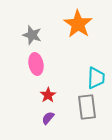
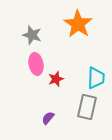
red star: moved 8 px right, 16 px up; rotated 14 degrees clockwise
gray rectangle: rotated 20 degrees clockwise
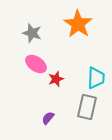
gray star: moved 2 px up
pink ellipse: rotated 45 degrees counterclockwise
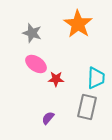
red star: rotated 21 degrees clockwise
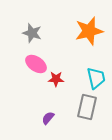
orange star: moved 11 px right, 7 px down; rotated 24 degrees clockwise
cyan trapezoid: rotated 15 degrees counterclockwise
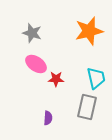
purple semicircle: rotated 144 degrees clockwise
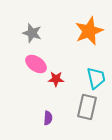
orange star: rotated 8 degrees counterclockwise
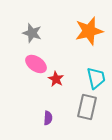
orange star: rotated 8 degrees clockwise
red star: rotated 28 degrees clockwise
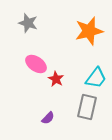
gray star: moved 4 px left, 10 px up
cyan trapezoid: rotated 50 degrees clockwise
purple semicircle: rotated 40 degrees clockwise
